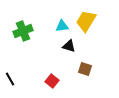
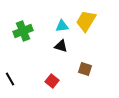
black triangle: moved 8 px left
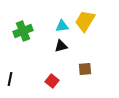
yellow trapezoid: moved 1 px left
black triangle: rotated 32 degrees counterclockwise
brown square: rotated 24 degrees counterclockwise
black line: rotated 40 degrees clockwise
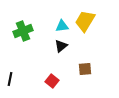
black triangle: rotated 24 degrees counterclockwise
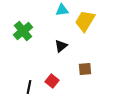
cyan triangle: moved 16 px up
green cross: rotated 18 degrees counterclockwise
black line: moved 19 px right, 8 px down
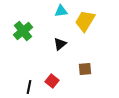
cyan triangle: moved 1 px left, 1 px down
black triangle: moved 1 px left, 2 px up
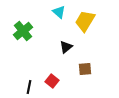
cyan triangle: moved 2 px left, 1 px down; rotated 48 degrees clockwise
black triangle: moved 6 px right, 3 px down
